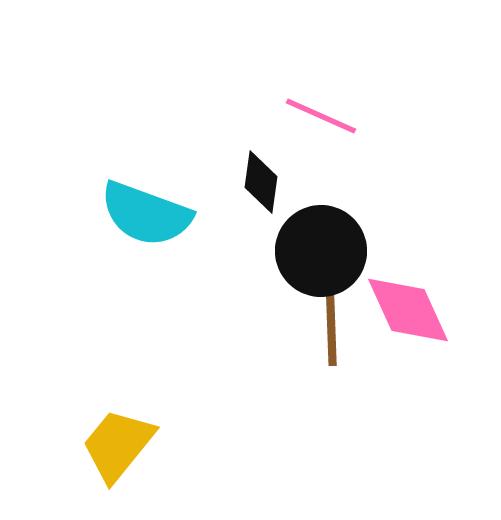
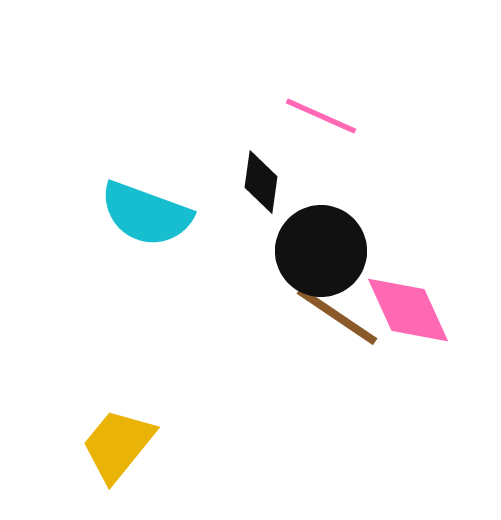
brown line: moved 6 px right, 4 px up; rotated 54 degrees counterclockwise
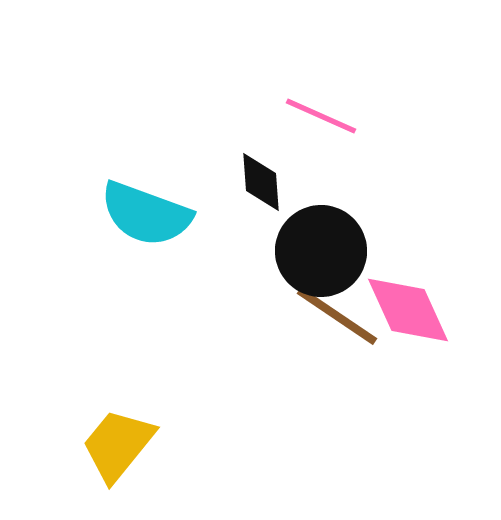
black diamond: rotated 12 degrees counterclockwise
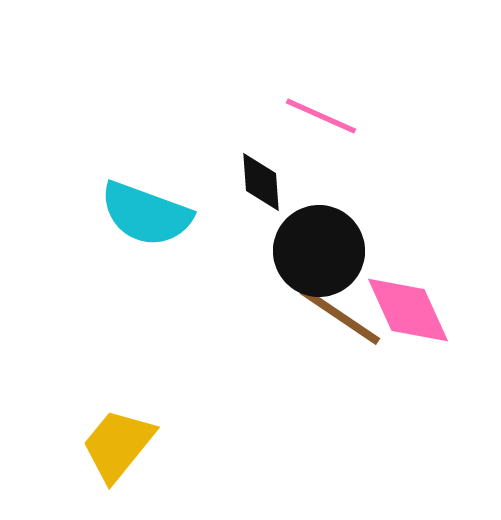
black circle: moved 2 px left
brown line: moved 3 px right
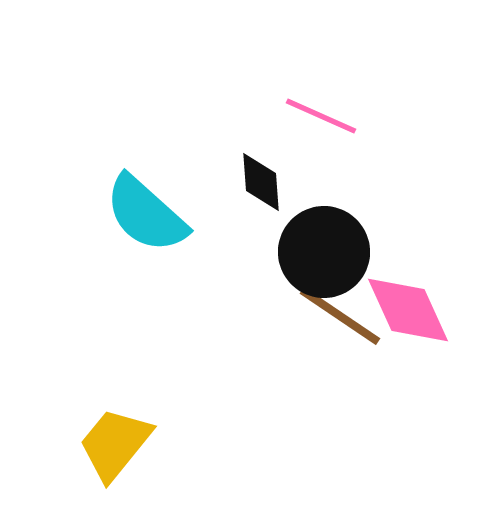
cyan semicircle: rotated 22 degrees clockwise
black circle: moved 5 px right, 1 px down
yellow trapezoid: moved 3 px left, 1 px up
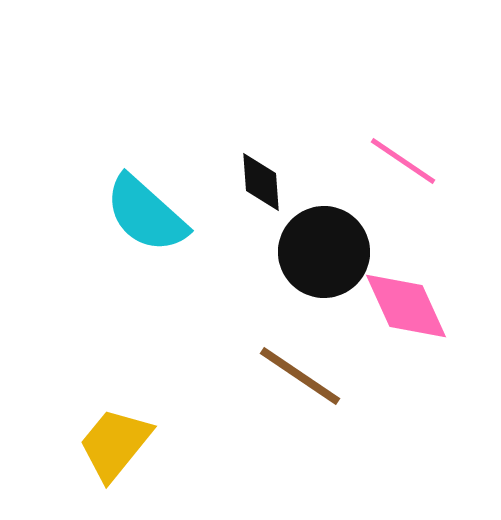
pink line: moved 82 px right, 45 px down; rotated 10 degrees clockwise
pink diamond: moved 2 px left, 4 px up
brown line: moved 40 px left, 60 px down
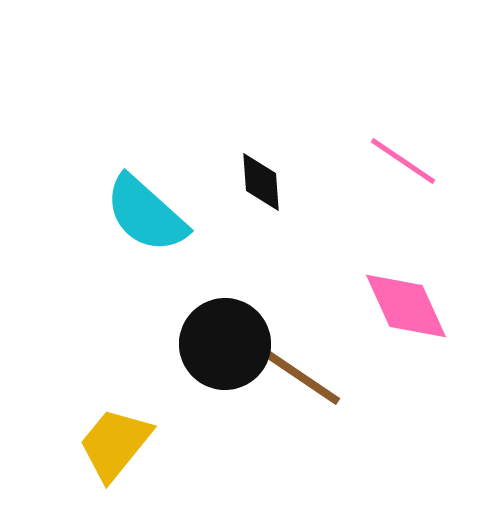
black circle: moved 99 px left, 92 px down
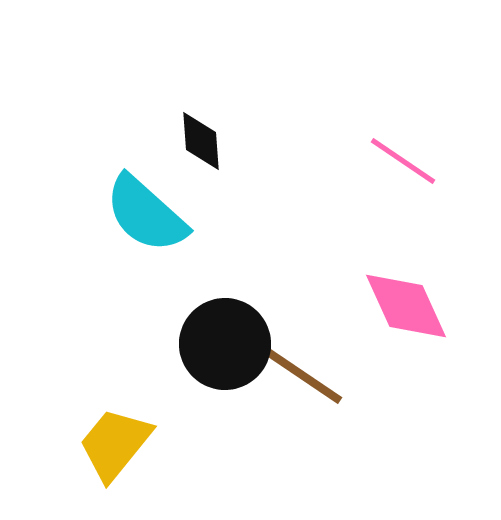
black diamond: moved 60 px left, 41 px up
brown line: moved 2 px right, 1 px up
